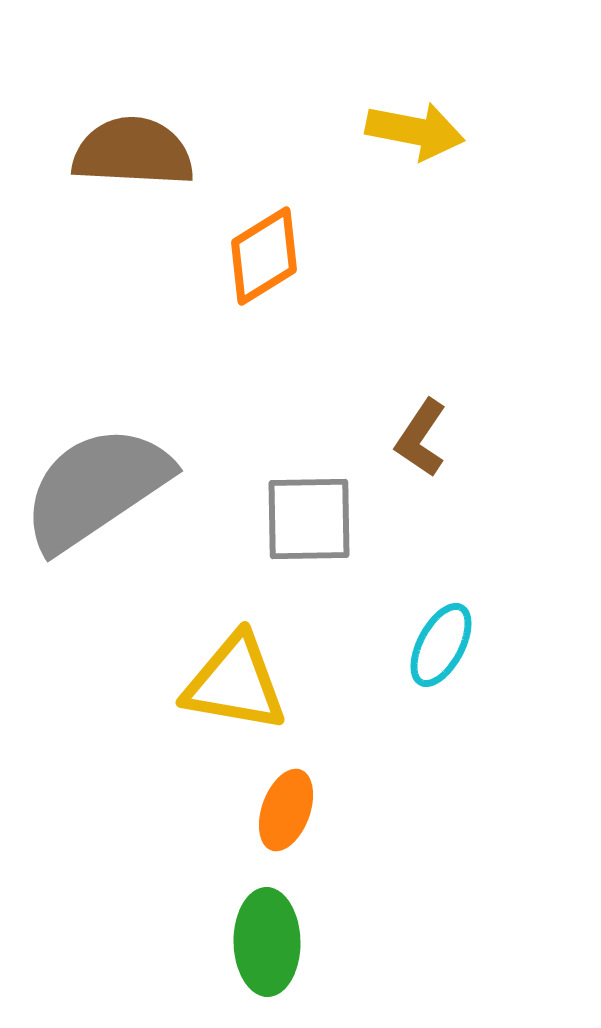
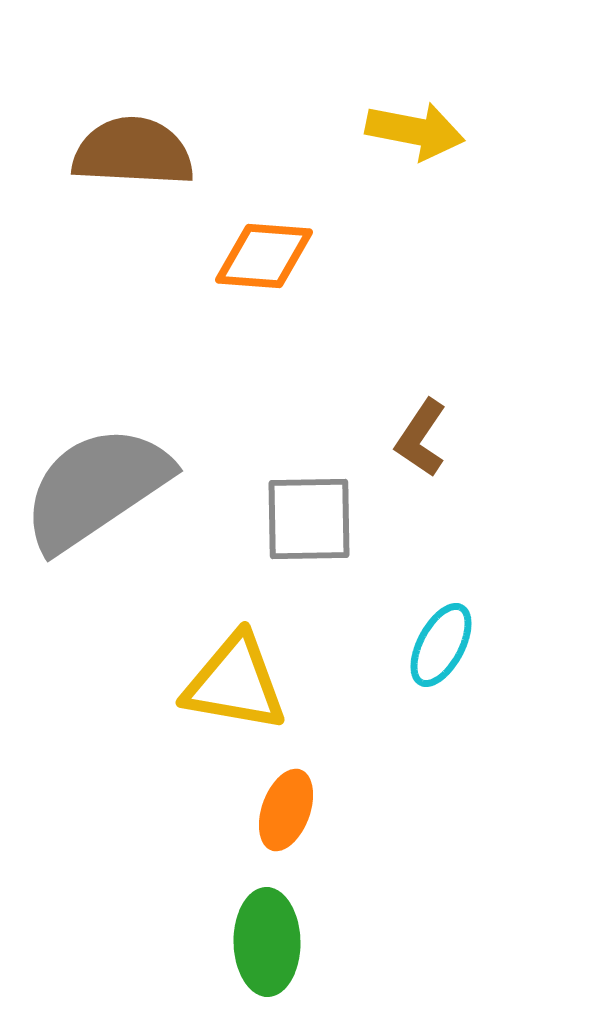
orange diamond: rotated 36 degrees clockwise
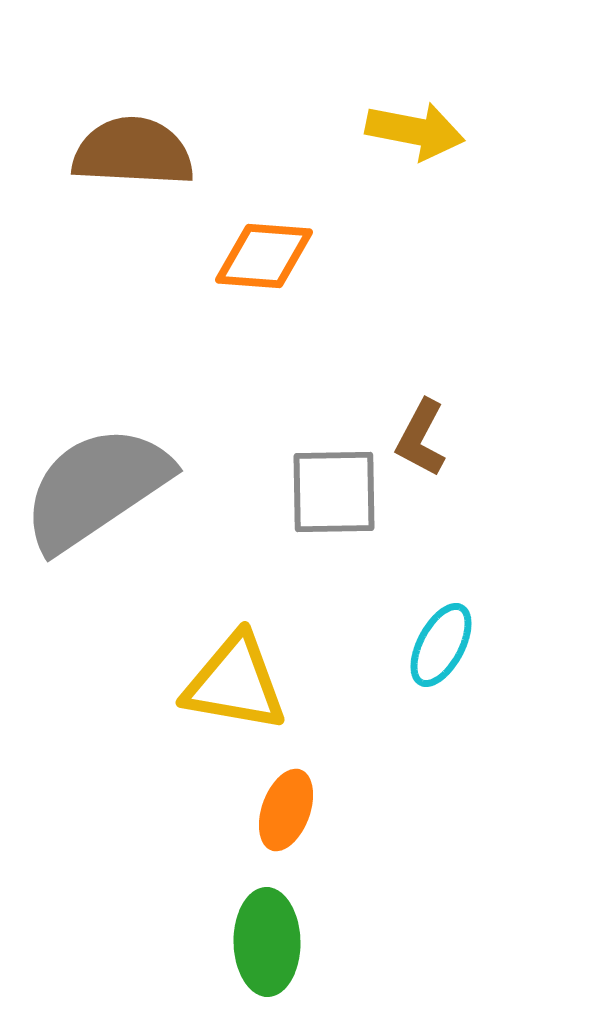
brown L-shape: rotated 6 degrees counterclockwise
gray square: moved 25 px right, 27 px up
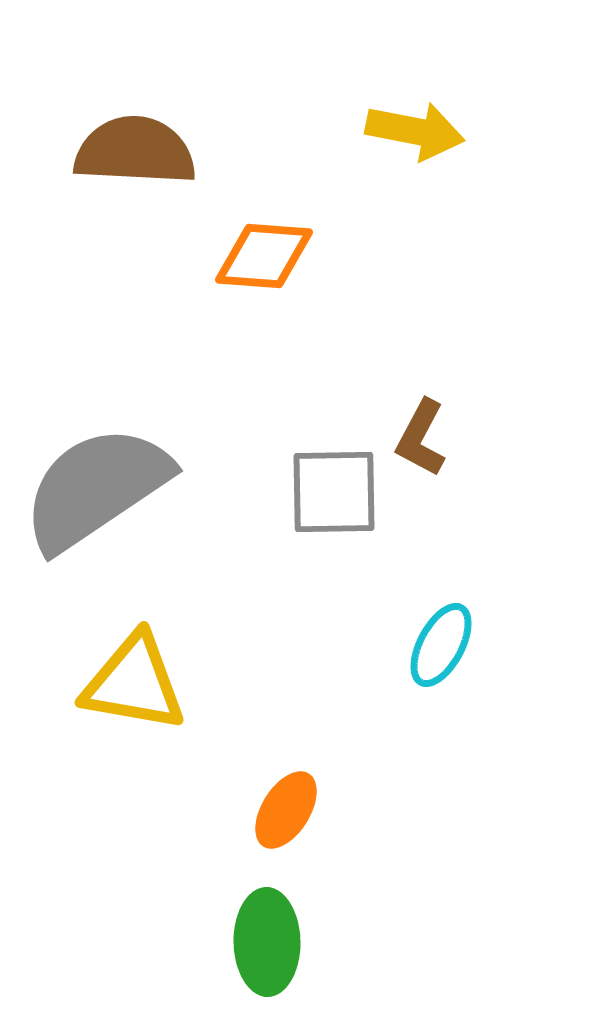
brown semicircle: moved 2 px right, 1 px up
yellow triangle: moved 101 px left
orange ellipse: rotated 12 degrees clockwise
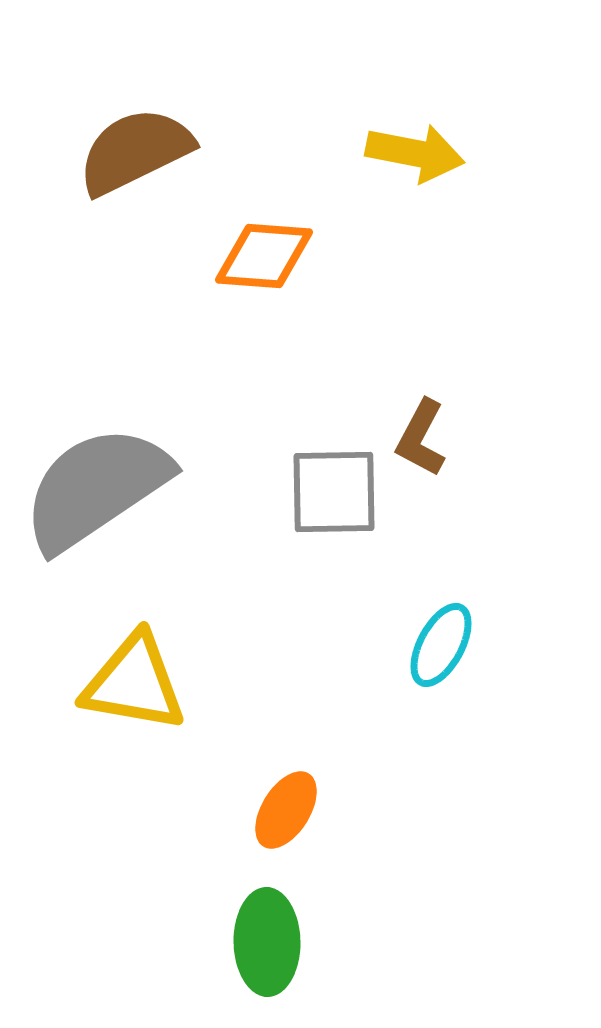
yellow arrow: moved 22 px down
brown semicircle: rotated 29 degrees counterclockwise
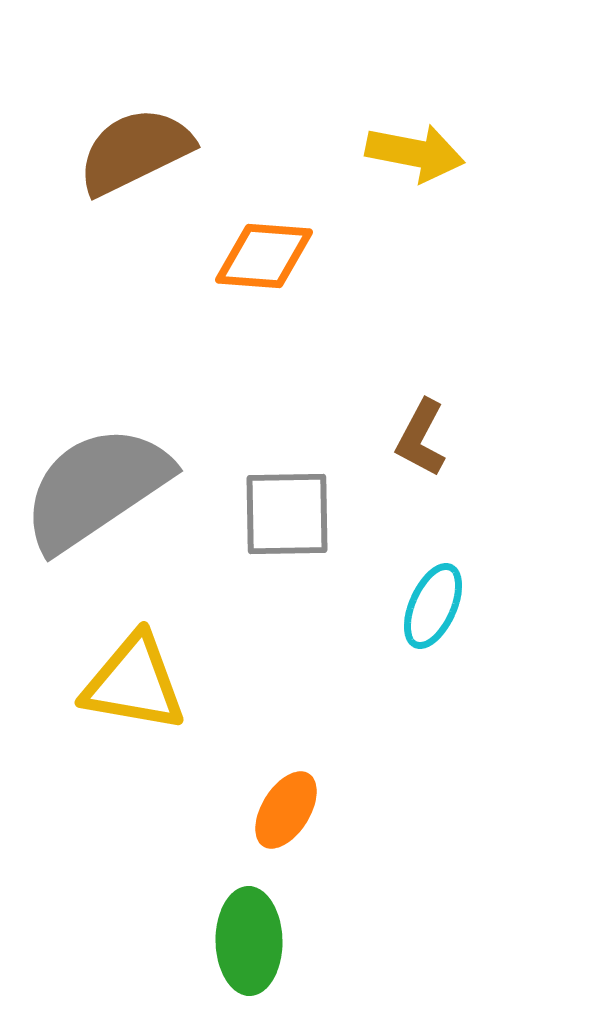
gray square: moved 47 px left, 22 px down
cyan ellipse: moved 8 px left, 39 px up; rotated 4 degrees counterclockwise
green ellipse: moved 18 px left, 1 px up
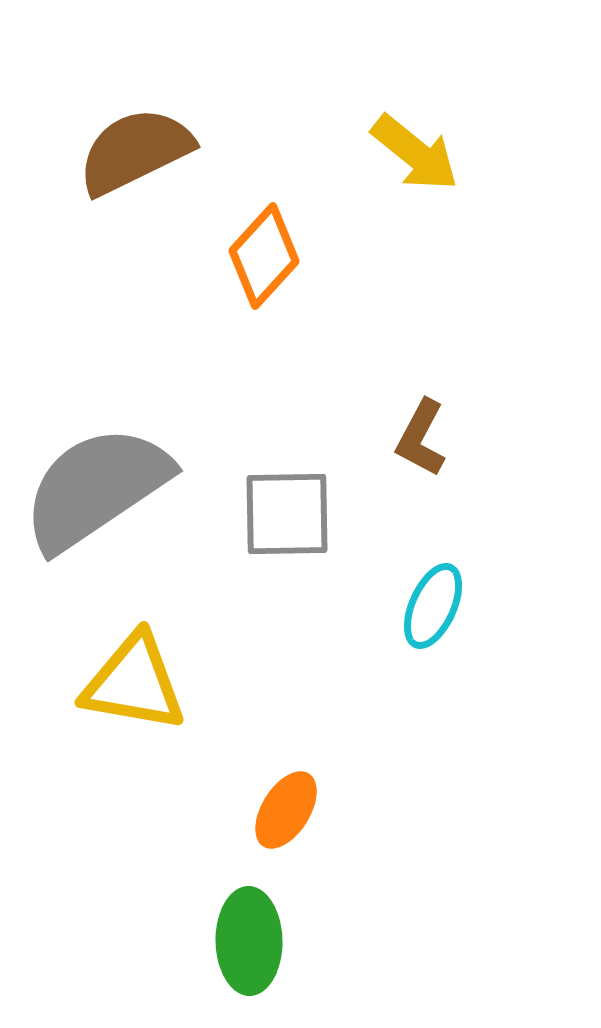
yellow arrow: rotated 28 degrees clockwise
orange diamond: rotated 52 degrees counterclockwise
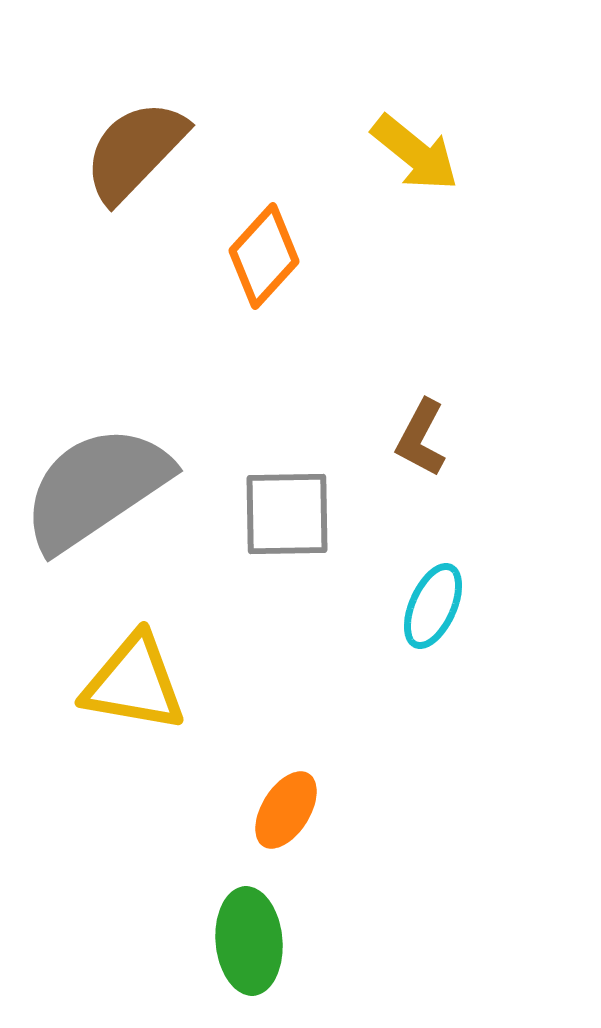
brown semicircle: rotated 20 degrees counterclockwise
green ellipse: rotated 4 degrees counterclockwise
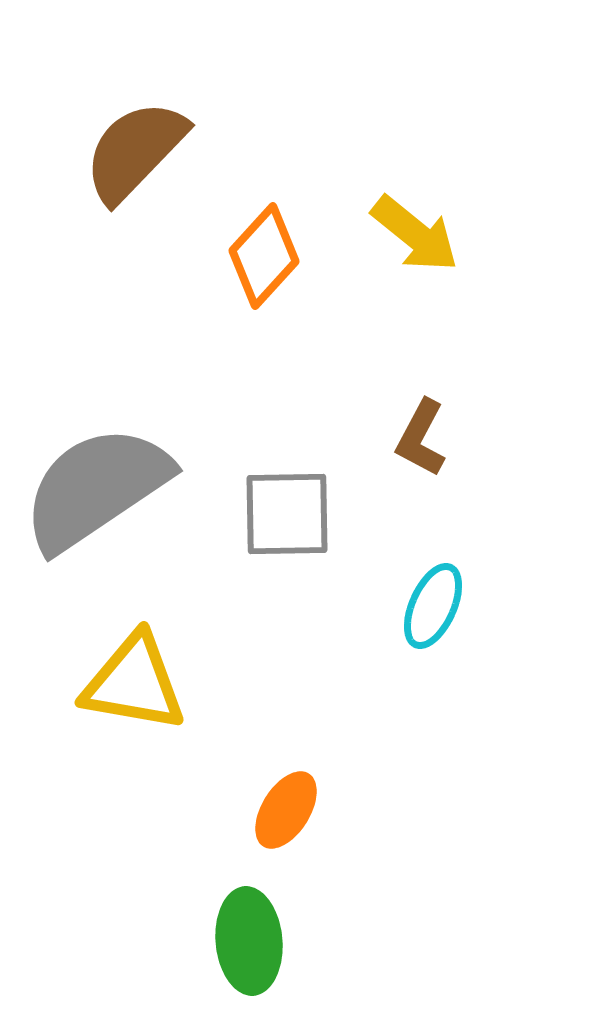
yellow arrow: moved 81 px down
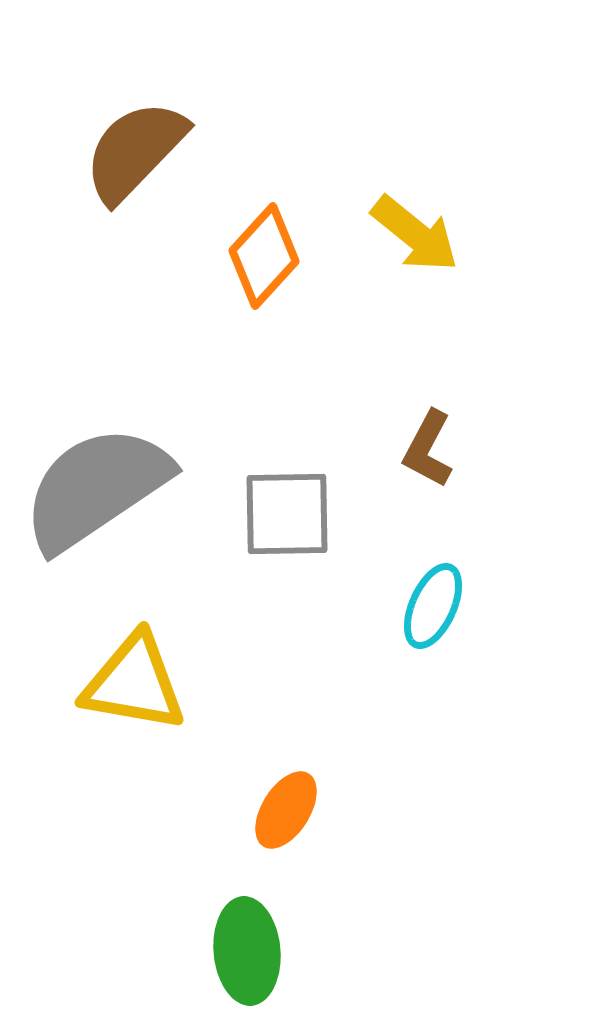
brown L-shape: moved 7 px right, 11 px down
green ellipse: moved 2 px left, 10 px down
